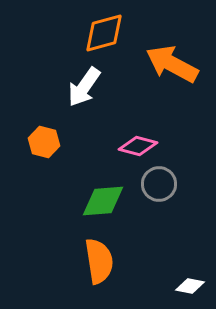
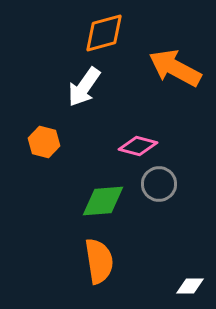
orange arrow: moved 3 px right, 4 px down
white diamond: rotated 12 degrees counterclockwise
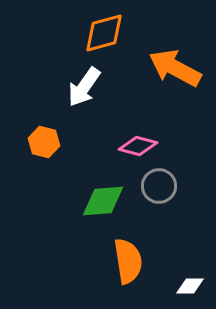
gray circle: moved 2 px down
orange semicircle: moved 29 px right
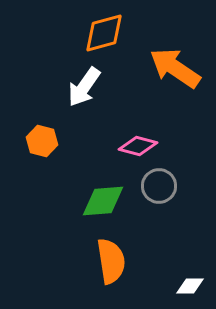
orange arrow: rotated 6 degrees clockwise
orange hexagon: moved 2 px left, 1 px up
orange semicircle: moved 17 px left
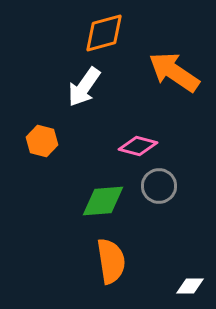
orange arrow: moved 1 px left, 4 px down
